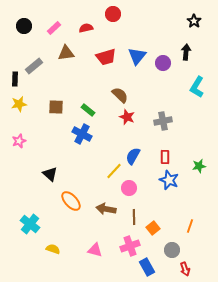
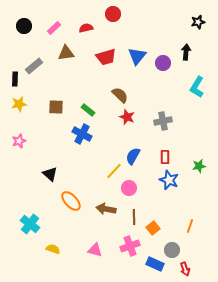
black star: moved 4 px right, 1 px down; rotated 24 degrees clockwise
blue rectangle: moved 8 px right, 3 px up; rotated 36 degrees counterclockwise
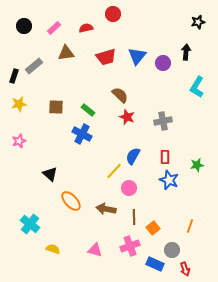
black rectangle: moved 1 px left, 3 px up; rotated 16 degrees clockwise
green star: moved 2 px left, 1 px up
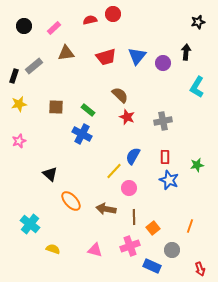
red semicircle: moved 4 px right, 8 px up
blue rectangle: moved 3 px left, 2 px down
red arrow: moved 15 px right
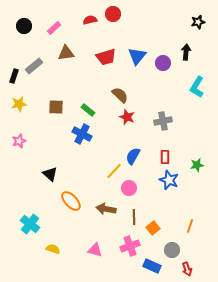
red arrow: moved 13 px left
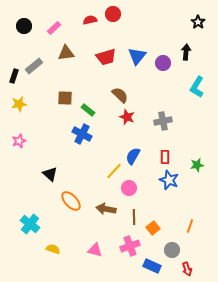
black star: rotated 24 degrees counterclockwise
brown square: moved 9 px right, 9 px up
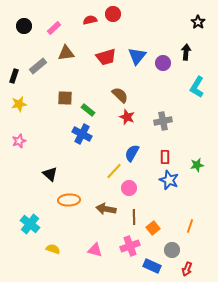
gray rectangle: moved 4 px right
blue semicircle: moved 1 px left, 3 px up
orange ellipse: moved 2 px left, 1 px up; rotated 50 degrees counterclockwise
red arrow: rotated 40 degrees clockwise
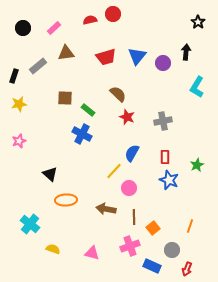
black circle: moved 1 px left, 2 px down
brown semicircle: moved 2 px left, 1 px up
green star: rotated 16 degrees counterclockwise
orange ellipse: moved 3 px left
pink triangle: moved 3 px left, 3 px down
